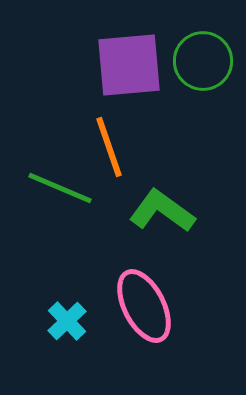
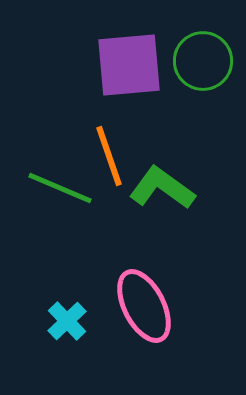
orange line: moved 9 px down
green L-shape: moved 23 px up
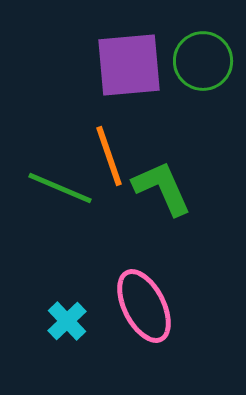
green L-shape: rotated 30 degrees clockwise
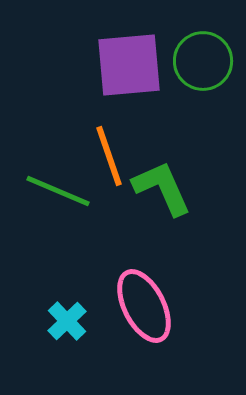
green line: moved 2 px left, 3 px down
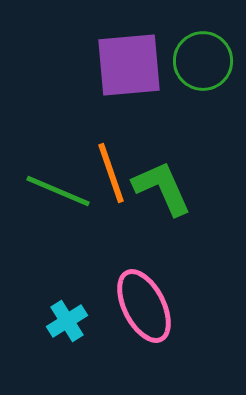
orange line: moved 2 px right, 17 px down
cyan cross: rotated 12 degrees clockwise
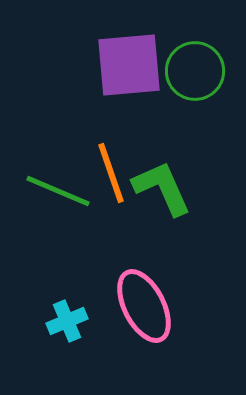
green circle: moved 8 px left, 10 px down
cyan cross: rotated 9 degrees clockwise
